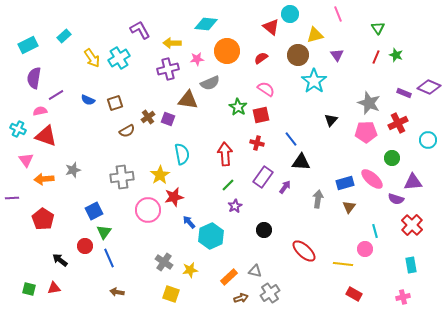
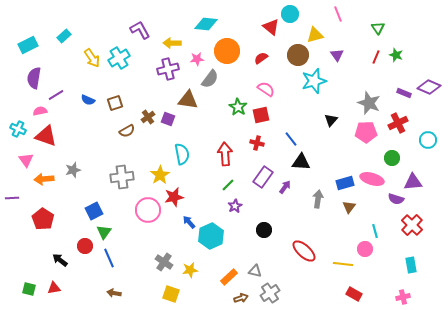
cyan star at (314, 81): rotated 20 degrees clockwise
gray semicircle at (210, 83): moved 4 px up; rotated 30 degrees counterclockwise
pink ellipse at (372, 179): rotated 25 degrees counterclockwise
brown arrow at (117, 292): moved 3 px left, 1 px down
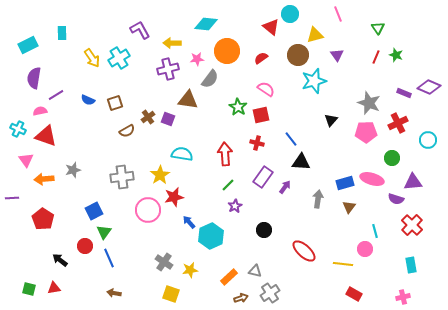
cyan rectangle at (64, 36): moved 2 px left, 3 px up; rotated 48 degrees counterclockwise
cyan semicircle at (182, 154): rotated 70 degrees counterclockwise
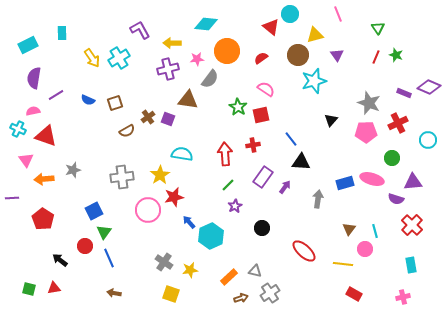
pink semicircle at (40, 111): moved 7 px left
red cross at (257, 143): moved 4 px left, 2 px down; rotated 24 degrees counterclockwise
brown triangle at (349, 207): moved 22 px down
black circle at (264, 230): moved 2 px left, 2 px up
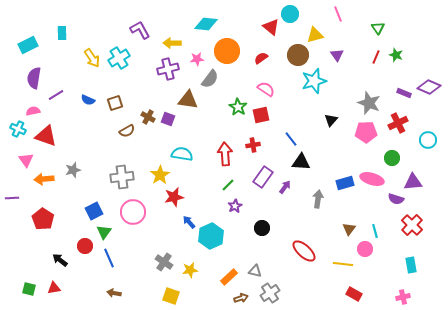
brown cross at (148, 117): rotated 24 degrees counterclockwise
pink circle at (148, 210): moved 15 px left, 2 px down
yellow square at (171, 294): moved 2 px down
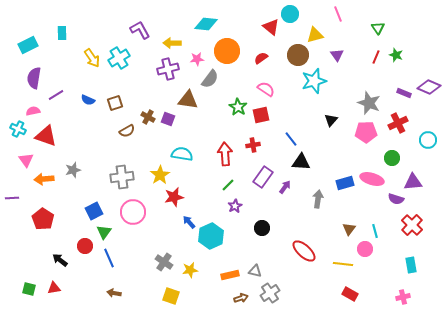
orange rectangle at (229, 277): moved 1 px right, 2 px up; rotated 30 degrees clockwise
red rectangle at (354, 294): moved 4 px left
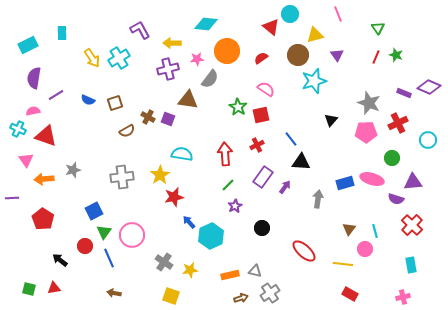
red cross at (253, 145): moved 4 px right; rotated 16 degrees counterclockwise
pink circle at (133, 212): moved 1 px left, 23 px down
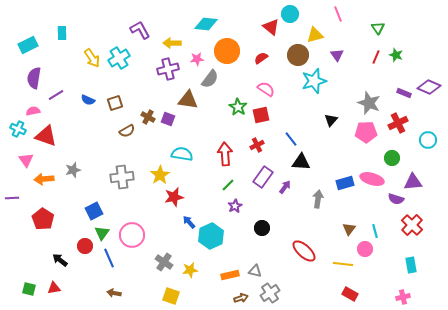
green triangle at (104, 232): moved 2 px left, 1 px down
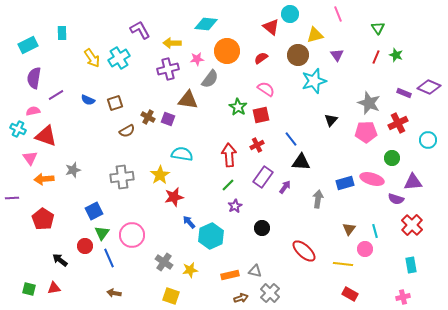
red arrow at (225, 154): moved 4 px right, 1 px down
pink triangle at (26, 160): moved 4 px right, 2 px up
gray cross at (270, 293): rotated 12 degrees counterclockwise
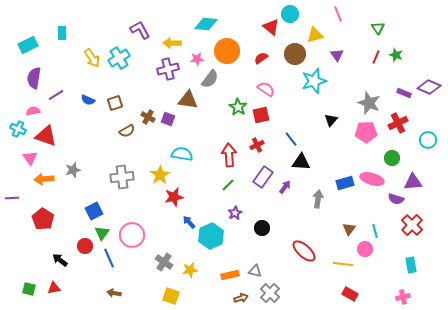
brown circle at (298, 55): moved 3 px left, 1 px up
purple star at (235, 206): moved 7 px down
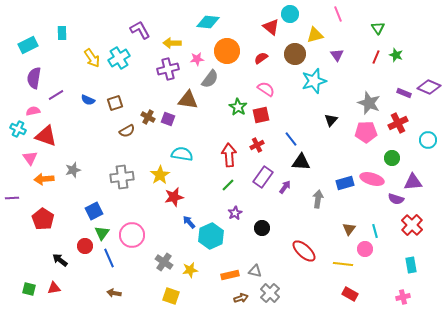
cyan diamond at (206, 24): moved 2 px right, 2 px up
